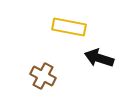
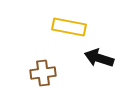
brown cross: moved 3 px up; rotated 35 degrees counterclockwise
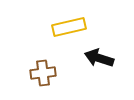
yellow rectangle: rotated 24 degrees counterclockwise
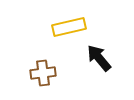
black arrow: rotated 32 degrees clockwise
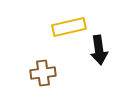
black arrow: moved 8 px up; rotated 148 degrees counterclockwise
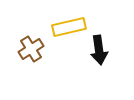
brown cross: moved 12 px left, 24 px up; rotated 25 degrees counterclockwise
